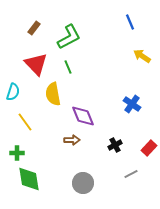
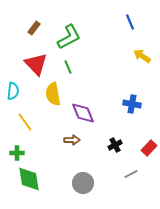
cyan semicircle: moved 1 px up; rotated 12 degrees counterclockwise
blue cross: rotated 24 degrees counterclockwise
purple diamond: moved 3 px up
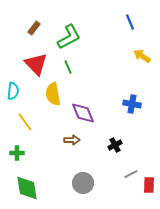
red rectangle: moved 37 px down; rotated 42 degrees counterclockwise
green diamond: moved 2 px left, 9 px down
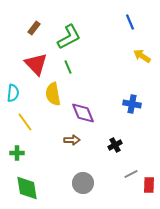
cyan semicircle: moved 2 px down
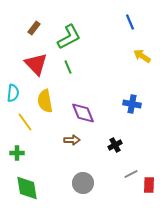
yellow semicircle: moved 8 px left, 7 px down
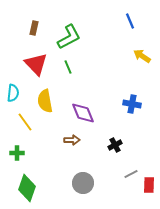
blue line: moved 1 px up
brown rectangle: rotated 24 degrees counterclockwise
green diamond: rotated 28 degrees clockwise
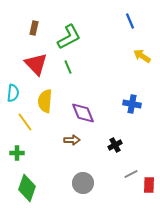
yellow semicircle: rotated 15 degrees clockwise
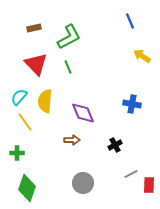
brown rectangle: rotated 64 degrees clockwise
cyan semicircle: moved 6 px right, 4 px down; rotated 144 degrees counterclockwise
